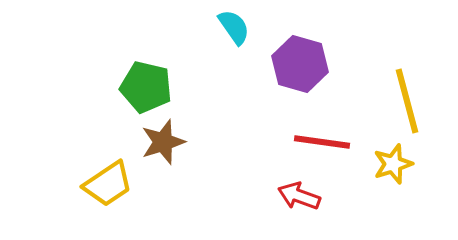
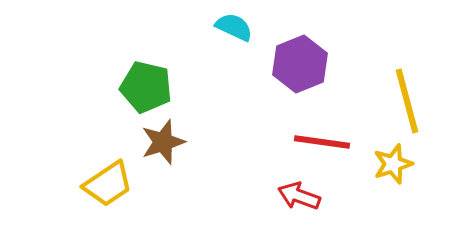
cyan semicircle: rotated 30 degrees counterclockwise
purple hexagon: rotated 22 degrees clockwise
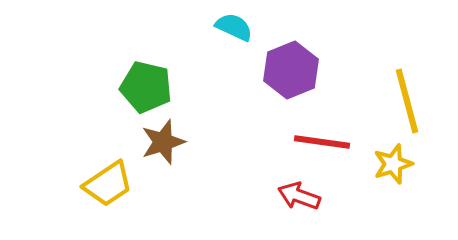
purple hexagon: moved 9 px left, 6 px down
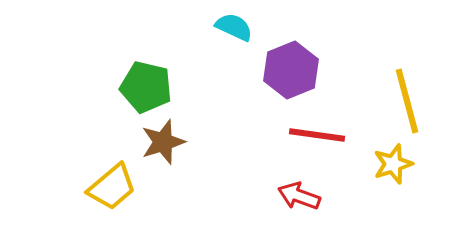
red line: moved 5 px left, 7 px up
yellow trapezoid: moved 4 px right, 3 px down; rotated 6 degrees counterclockwise
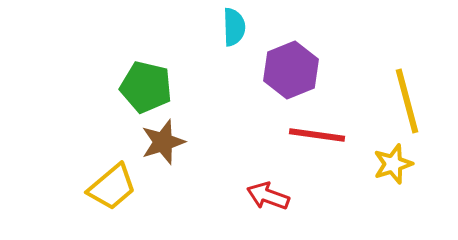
cyan semicircle: rotated 63 degrees clockwise
red arrow: moved 31 px left
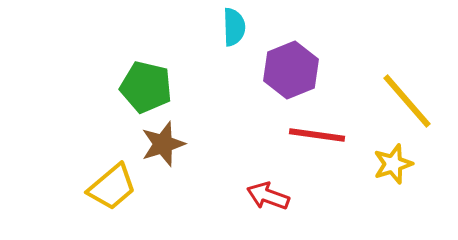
yellow line: rotated 26 degrees counterclockwise
brown star: moved 2 px down
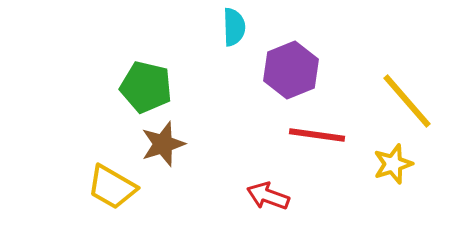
yellow trapezoid: rotated 70 degrees clockwise
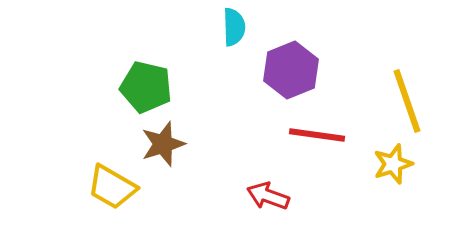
yellow line: rotated 22 degrees clockwise
